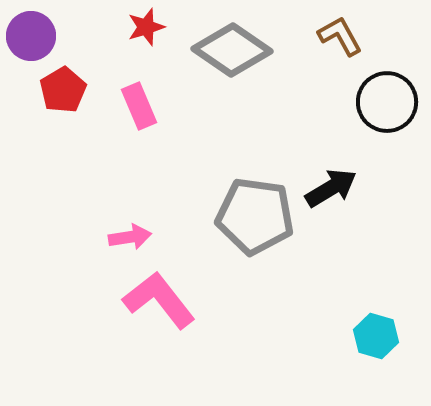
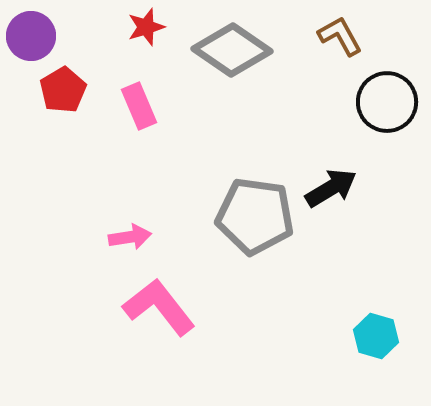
pink L-shape: moved 7 px down
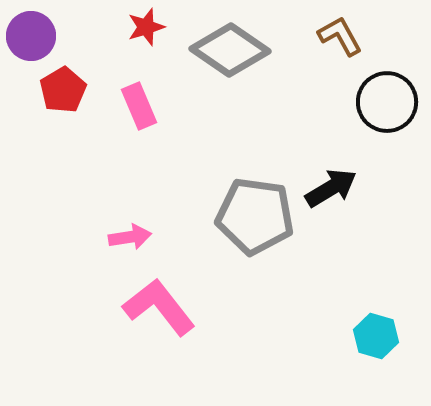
gray diamond: moved 2 px left
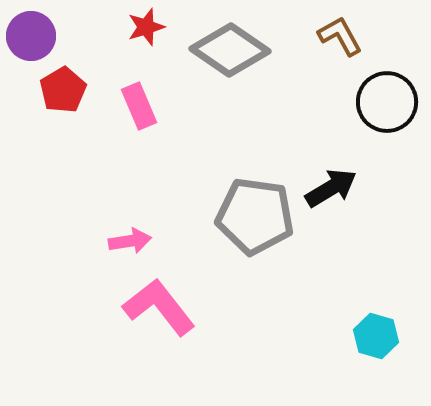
pink arrow: moved 4 px down
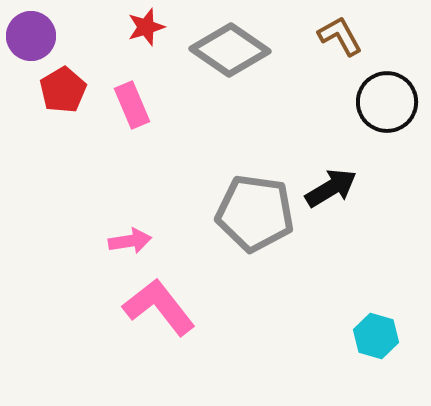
pink rectangle: moved 7 px left, 1 px up
gray pentagon: moved 3 px up
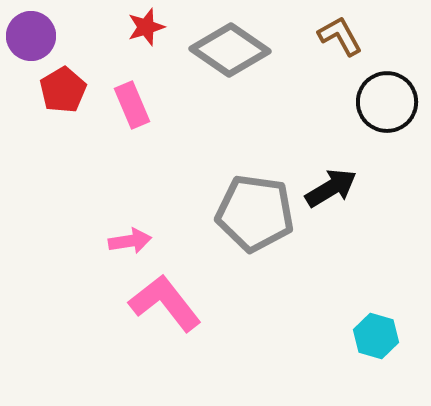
pink L-shape: moved 6 px right, 4 px up
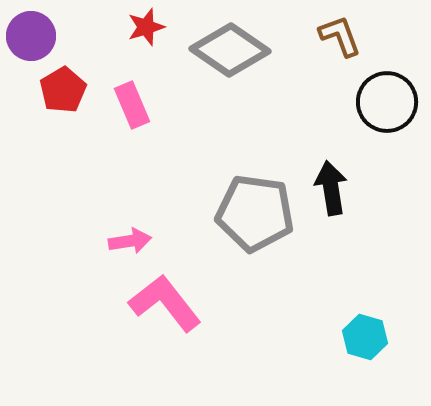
brown L-shape: rotated 9 degrees clockwise
black arrow: rotated 68 degrees counterclockwise
cyan hexagon: moved 11 px left, 1 px down
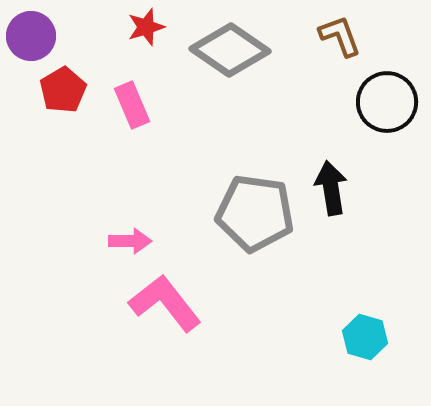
pink arrow: rotated 9 degrees clockwise
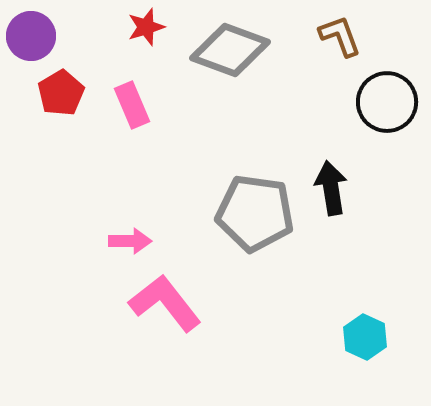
gray diamond: rotated 14 degrees counterclockwise
red pentagon: moved 2 px left, 3 px down
cyan hexagon: rotated 9 degrees clockwise
